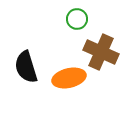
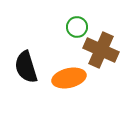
green circle: moved 8 px down
brown cross: moved 2 px up
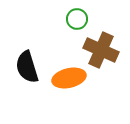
green circle: moved 8 px up
black semicircle: moved 1 px right
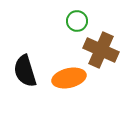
green circle: moved 2 px down
black semicircle: moved 2 px left, 4 px down
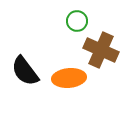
black semicircle: rotated 20 degrees counterclockwise
orange ellipse: rotated 8 degrees clockwise
